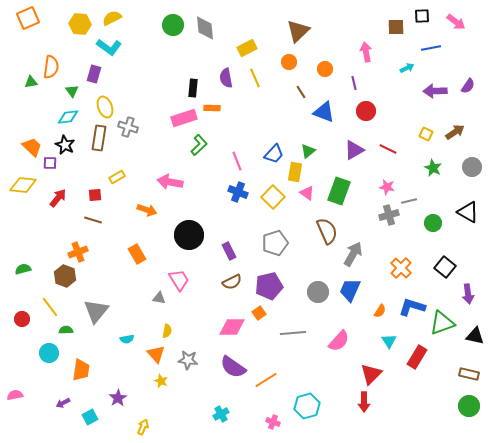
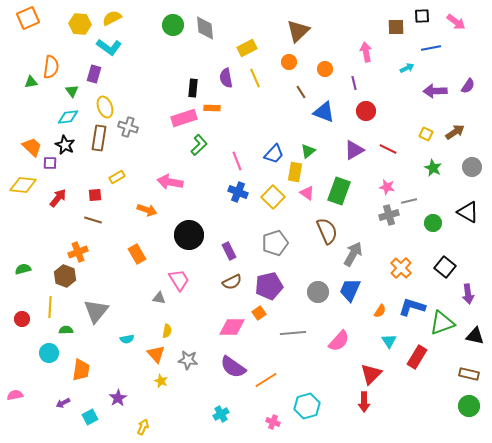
yellow line at (50, 307): rotated 40 degrees clockwise
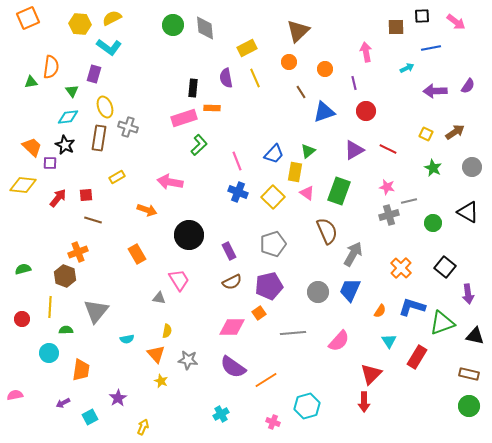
blue triangle at (324, 112): rotated 40 degrees counterclockwise
red square at (95, 195): moved 9 px left
gray pentagon at (275, 243): moved 2 px left, 1 px down
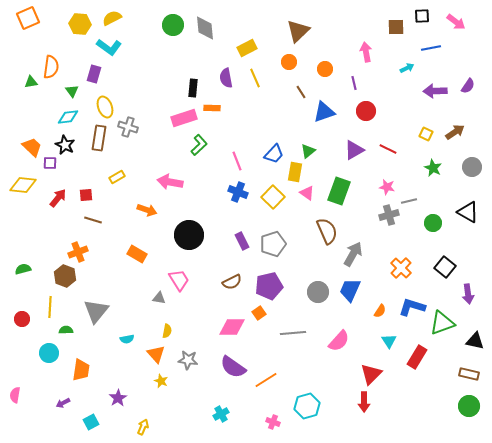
purple rectangle at (229, 251): moved 13 px right, 10 px up
orange rectangle at (137, 254): rotated 30 degrees counterclockwise
black triangle at (475, 336): moved 5 px down
pink semicircle at (15, 395): rotated 70 degrees counterclockwise
cyan square at (90, 417): moved 1 px right, 5 px down
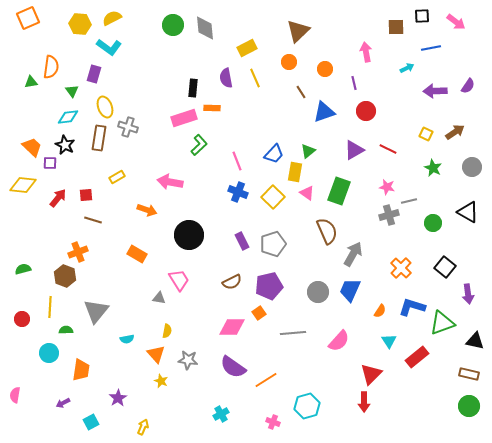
red rectangle at (417, 357): rotated 20 degrees clockwise
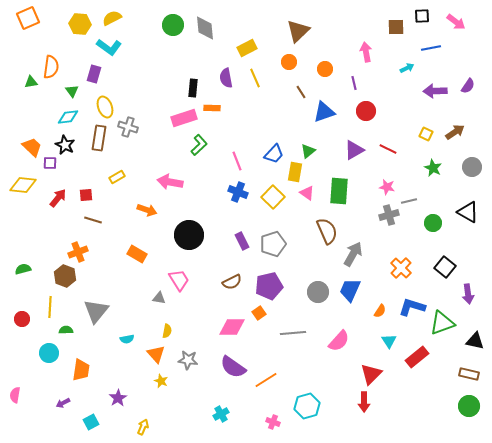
green rectangle at (339, 191): rotated 16 degrees counterclockwise
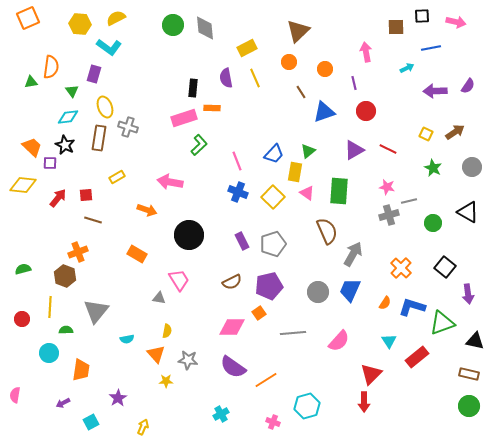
yellow semicircle at (112, 18): moved 4 px right
pink arrow at (456, 22): rotated 24 degrees counterclockwise
orange semicircle at (380, 311): moved 5 px right, 8 px up
yellow star at (161, 381): moved 5 px right; rotated 24 degrees counterclockwise
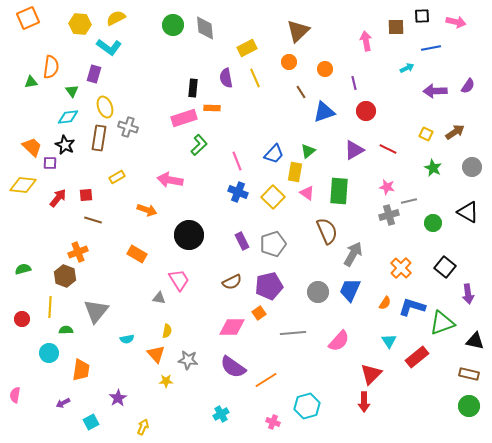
pink arrow at (366, 52): moved 11 px up
pink arrow at (170, 182): moved 2 px up
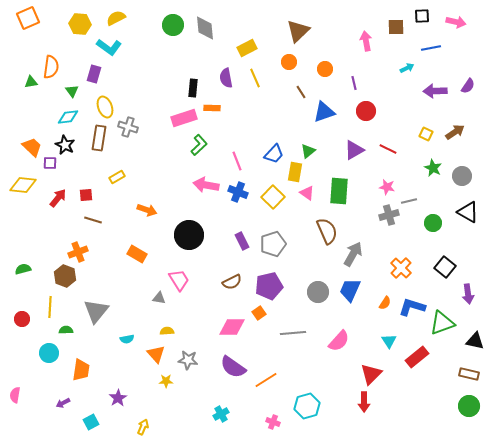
gray circle at (472, 167): moved 10 px left, 9 px down
pink arrow at (170, 180): moved 36 px right, 5 px down
yellow semicircle at (167, 331): rotated 104 degrees counterclockwise
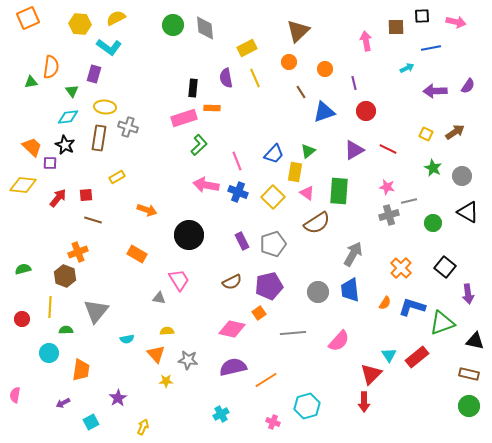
yellow ellipse at (105, 107): rotated 65 degrees counterclockwise
brown semicircle at (327, 231): moved 10 px left, 8 px up; rotated 80 degrees clockwise
blue trapezoid at (350, 290): rotated 30 degrees counterclockwise
pink diamond at (232, 327): moved 2 px down; rotated 12 degrees clockwise
cyan triangle at (389, 341): moved 14 px down
purple semicircle at (233, 367): rotated 132 degrees clockwise
